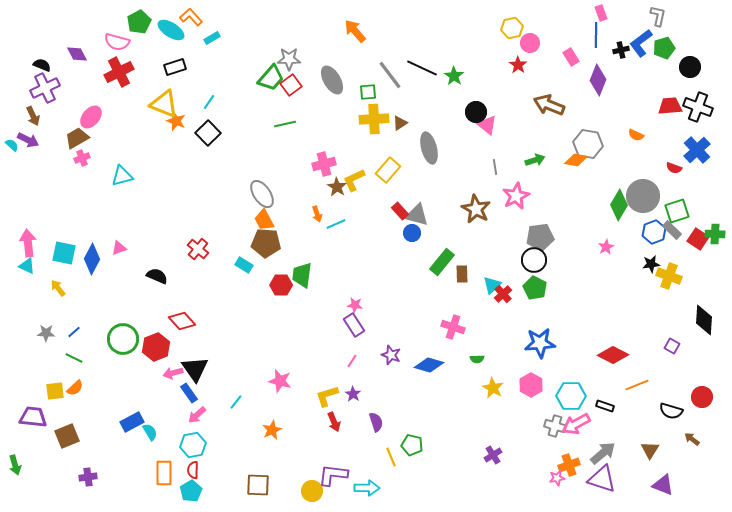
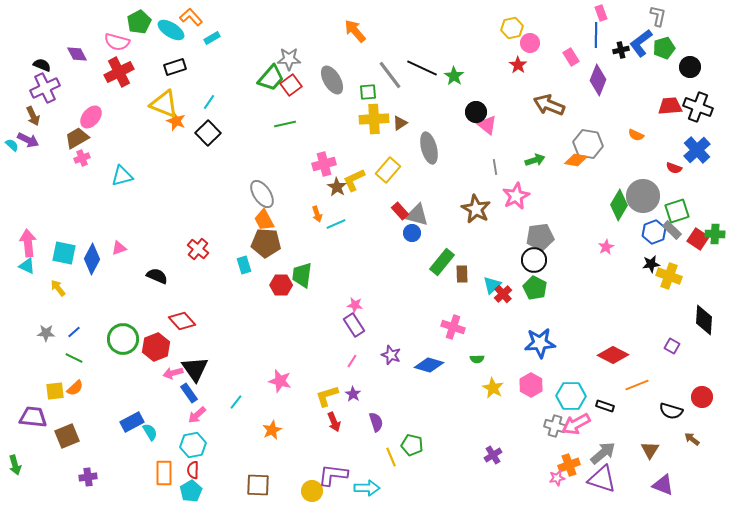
cyan rectangle at (244, 265): rotated 42 degrees clockwise
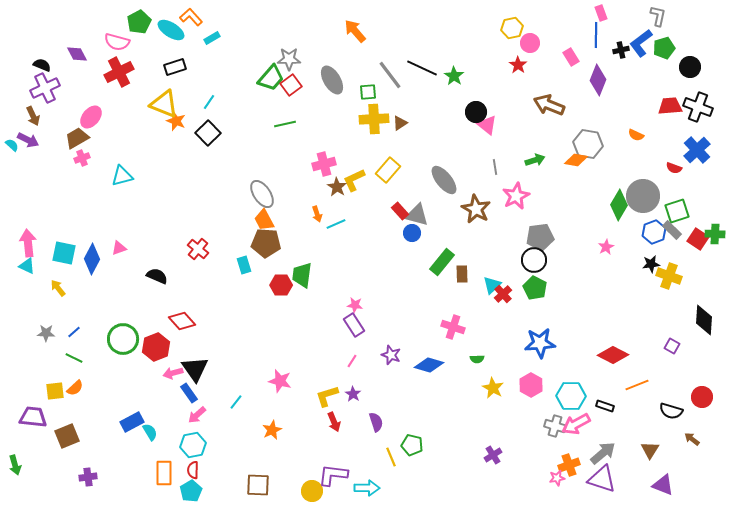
gray ellipse at (429, 148): moved 15 px right, 32 px down; rotated 24 degrees counterclockwise
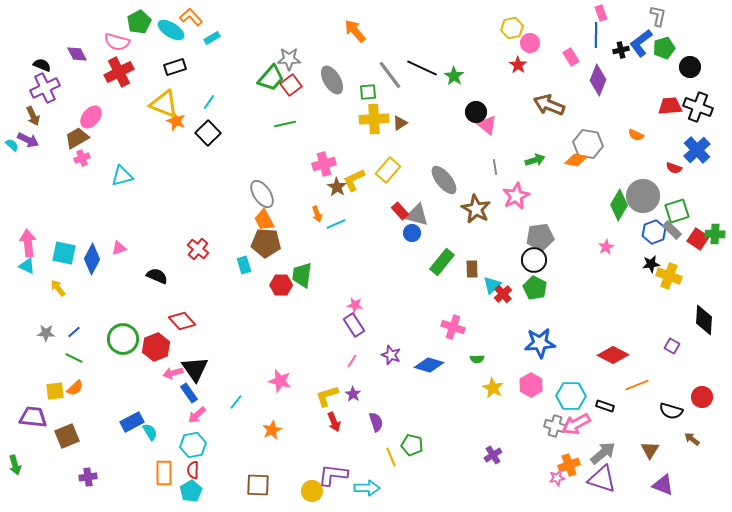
brown rectangle at (462, 274): moved 10 px right, 5 px up
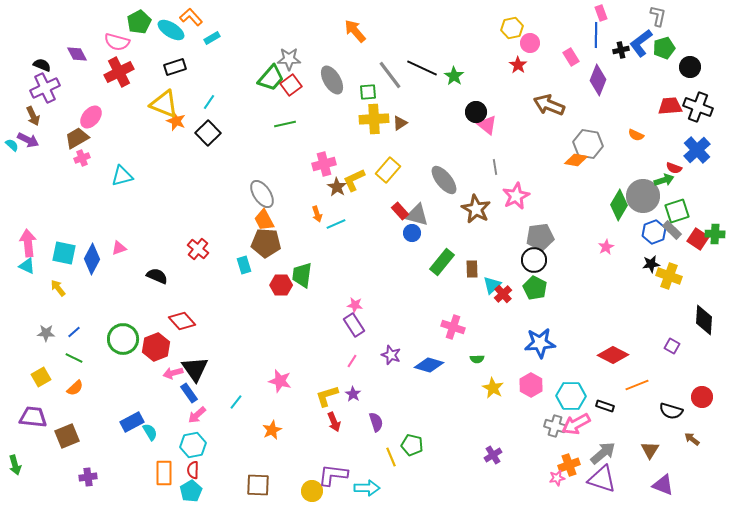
green arrow at (535, 160): moved 129 px right, 20 px down
yellow square at (55, 391): moved 14 px left, 14 px up; rotated 24 degrees counterclockwise
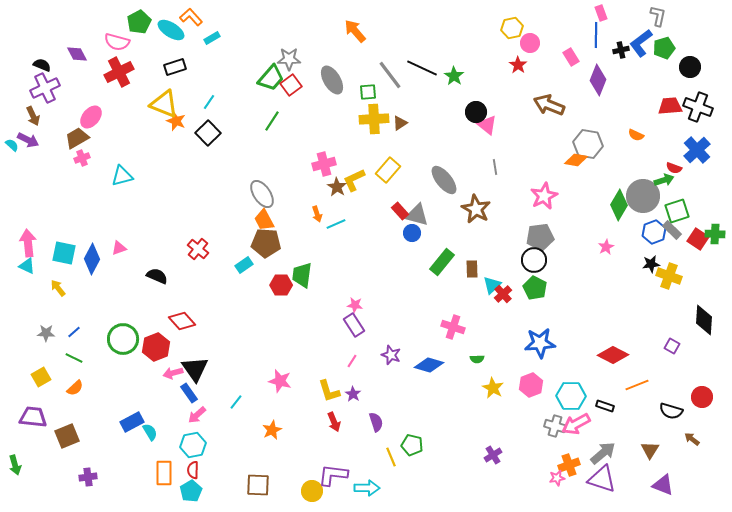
green line at (285, 124): moved 13 px left, 3 px up; rotated 45 degrees counterclockwise
pink star at (516, 196): moved 28 px right
cyan rectangle at (244, 265): rotated 72 degrees clockwise
pink hexagon at (531, 385): rotated 10 degrees clockwise
yellow L-shape at (327, 396): moved 2 px right, 5 px up; rotated 90 degrees counterclockwise
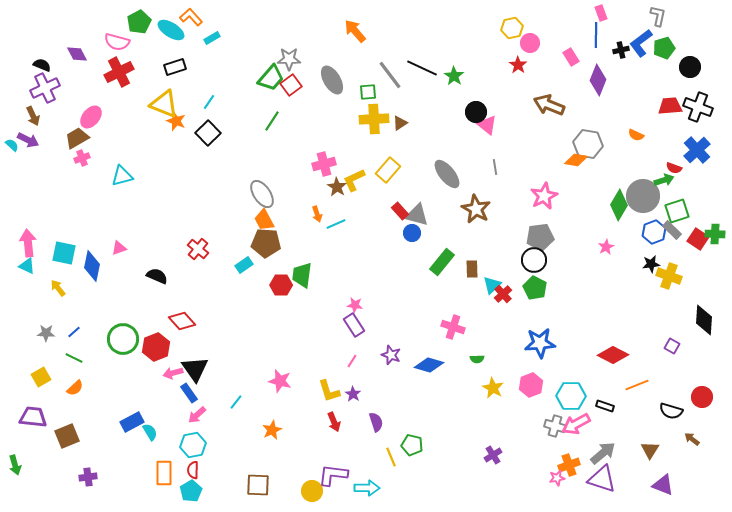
gray ellipse at (444, 180): moved 3 px right, 6 px up
blue diamond at (92, 259): moved 7 px down; rotated 16 degrees counterclockwise
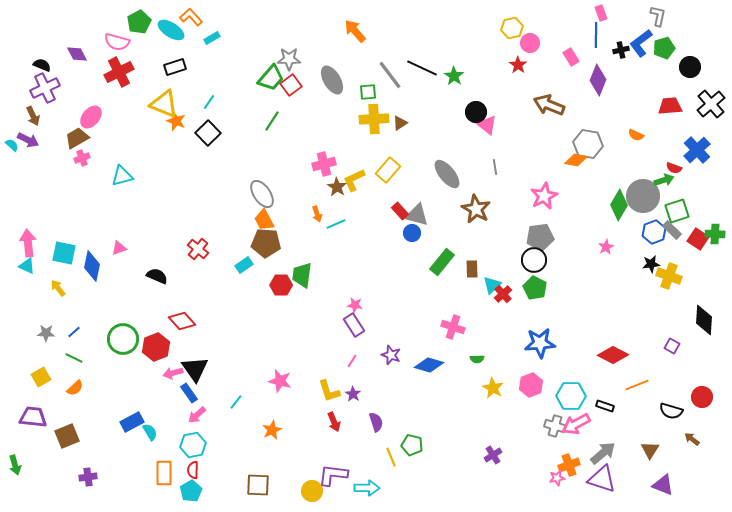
black cross at (698, 107): moved 13 px right, 3 px up; rotated 28 degrees clockwise
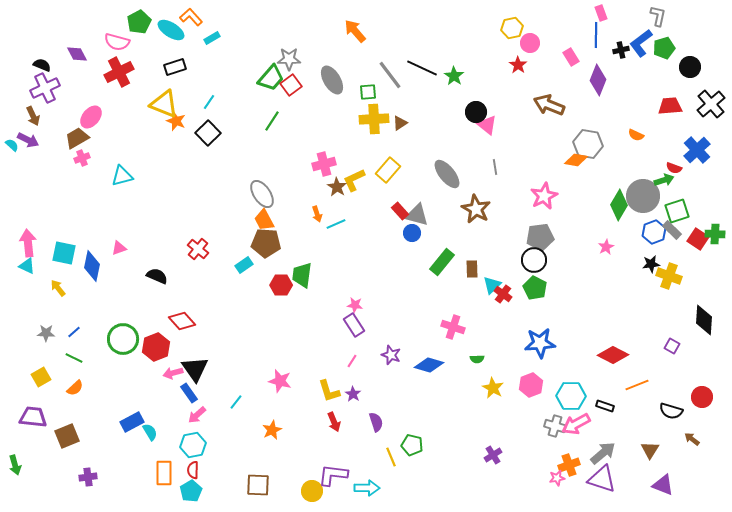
red cross at (503, 294): rotated 12 degrees counterclockwise
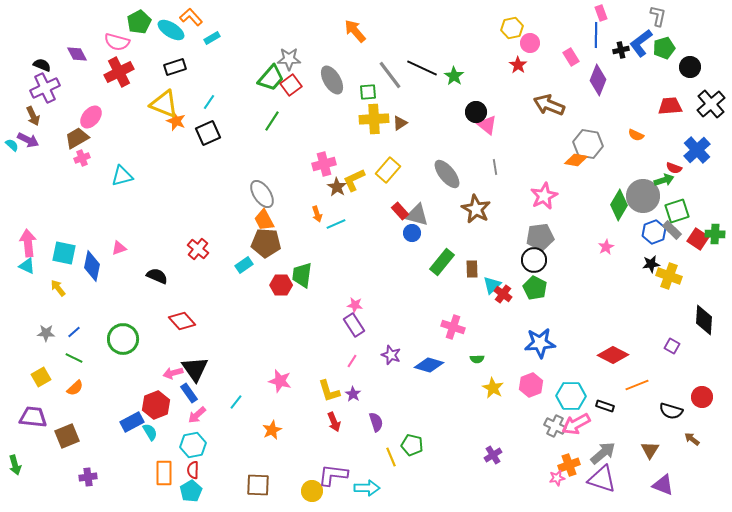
black square at (208, 133): rotated 20 degrees clockwise
red hexagon at (156, 347): moved 58 px down
gray cross at (555, 426): rotated 10 degrees clockwise
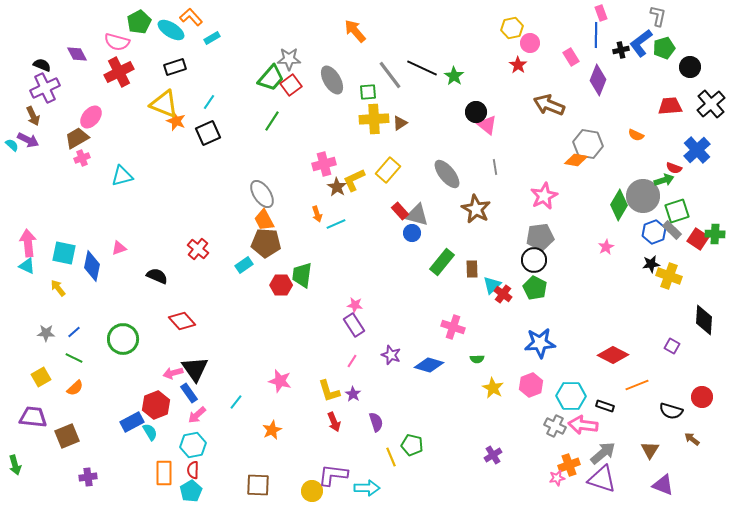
pink arrow at (576, 424): moved 7 px right, 1 px down; rotated 36 degrees clockwise
